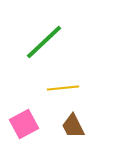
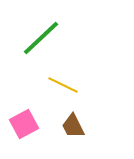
green line: moved 3 px left, 4 px up
yellow line: moved 3 px up; rotated 32 degrees clockwise
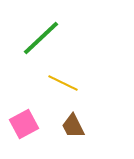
yellow line: moved 2 px up
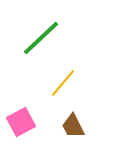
yellow line: rotated 76 degrees counterclockwise
pink square: moved 3 px left, 2 px up
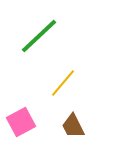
green line: moved 2 px left, 2 px up
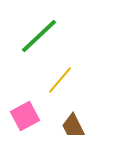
yellow line: moved 3 px left, 3 px up
pink square: moved 4 px right, 6 px up
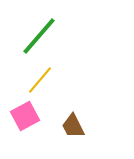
green line: rotated 6 degrees counterclockwise
yellow line: moved 20 px left
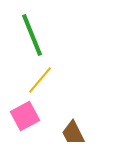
green line: moved 7 px left, 1 px up; rotated 63 degrees counterclockwise
brown trapezoid: moved 7 px down
